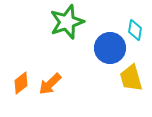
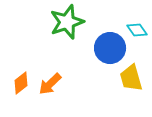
cyan diamond: moved 2 px right; rotated 45 degrees counterclockwise
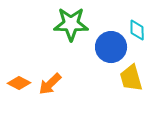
green star: moved 4 px right, 2 px down; rotated 20 degrees clockwise
cyan diamond: rotated 35 degrees clockwise
blue circle: moved 1 px right, 1 px up
orange diamond: moved 2 px left; rotated 65 degrees clockwise
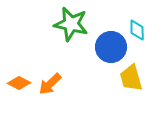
green star: rotated 12 degrees clockwise
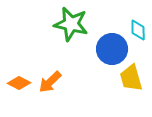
cyan diamond: moved 1 px right
blue circle: moved 1 px right, 2 px down
orange arrow: moved 2 px up
